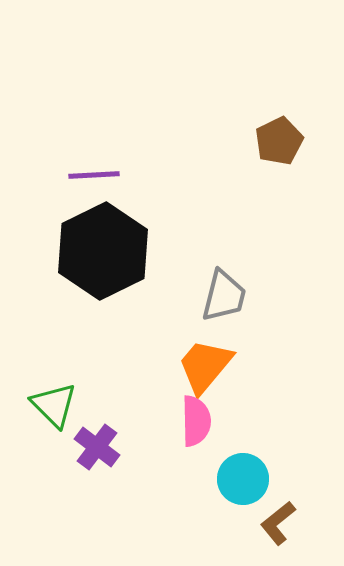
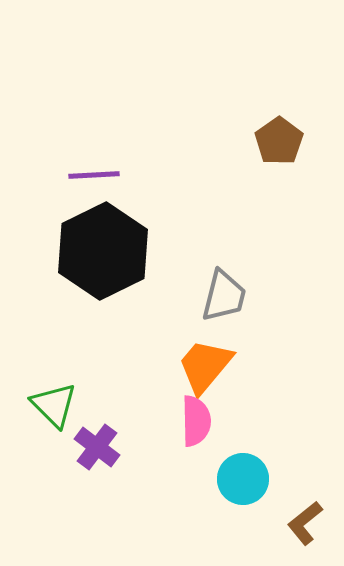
brown pentagon: rotated 9 degrees counterclockwise
brown L-shape: moved 27 px right
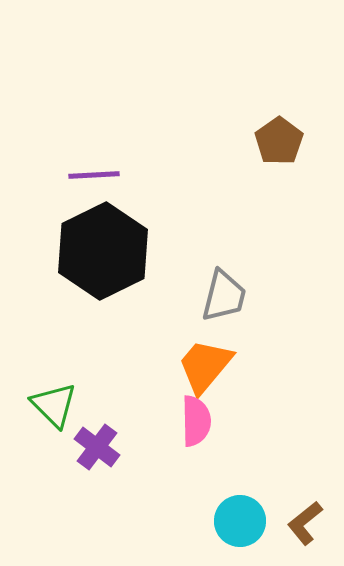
cyan circle: moved 3 px left, 42 px down
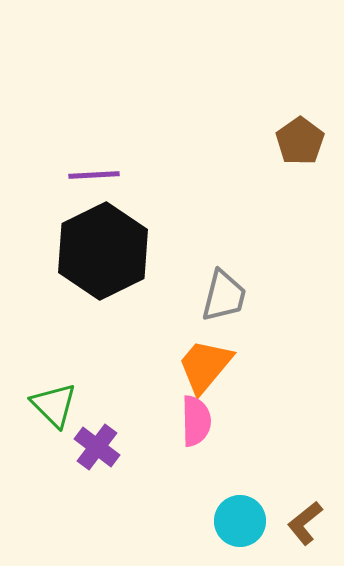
brown pentagon: moved 21 px right
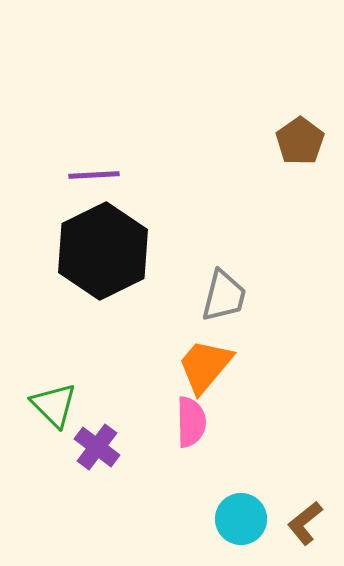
pink semicircle: moved 5 px left, 1 px down
cyan circle: moved 1 px right, 2 px up
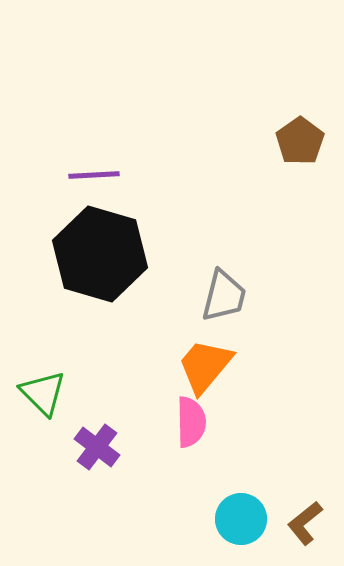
black hexagon: moved 3 px left, 3 px down; rotated 18 degrees counterclockwise
green triangle: moved 11 px left, 12 px up
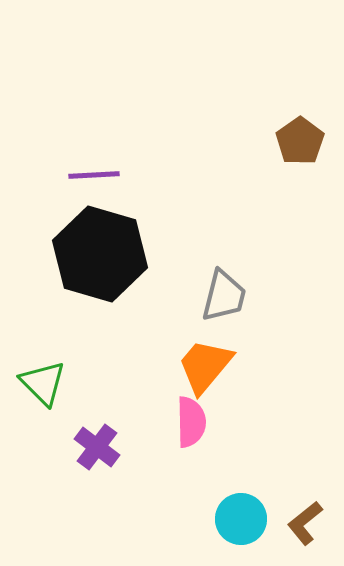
green triangle: moved 10 px up
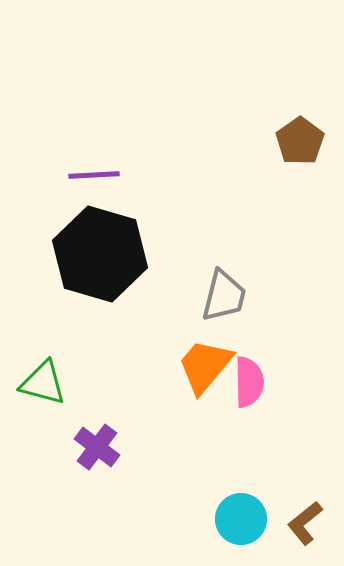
green triangle: rotated 30 degrees counterclockwise
pink semicircle: moved 58 px right, 40 px up
